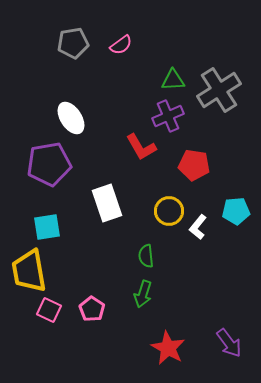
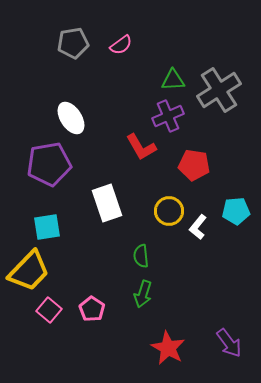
green semicircle: moved 5 px left
yellow trapezoid: rotated 126 degrees counterclockwise
pink square: rotated 15 degrees clockwise
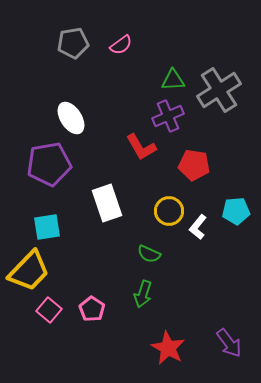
green semicircle: moved 8 px right, 2 px up; rotated 60 degrees counterclockwise
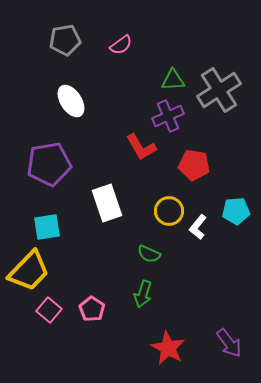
gray pentagon: moved 8 px left, 3 px up
white ellipse: moved 17 px up
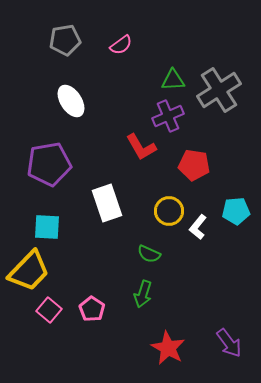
cyan square: rotated 12 degrees clockwise
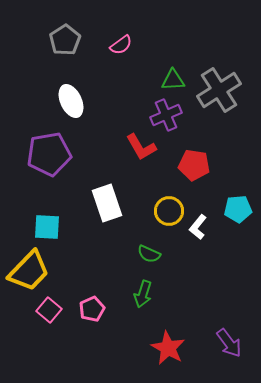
gray pentagon: rotated 24 degrees counterclockwise
white ellipse: rotated 8 degrees clockwise
purple cross: moved 2 px left, 1 px up
purple pentagon: moved 10 px up
cyan pentagon: moved 2 px right, 2 px up
pink pentagon: rotated 15 degrees clockwise
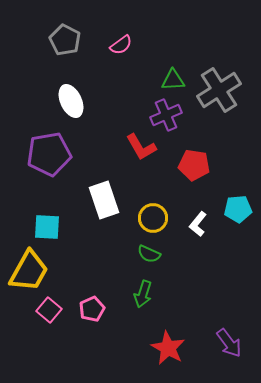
gray pentagon: rotated 12 degrees counterclockwise
white rectangle: moved 3 px left, 3 px up
yellow circle: moved 16 px left, 7 px down
white L-shape: moved 3 px up
yellow trapezoid: rotated 15 degrees counterclockwise
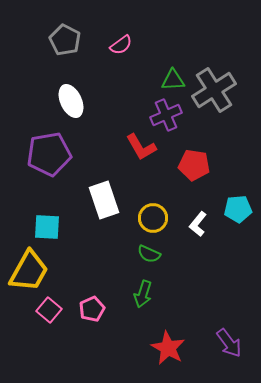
gray cross: moved 5 px left
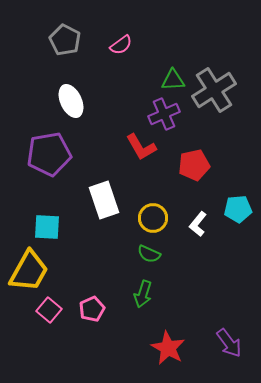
purple cross: moved 2 px left, 1 px up
red pentagon: rotated 20 degrees counterclockwise
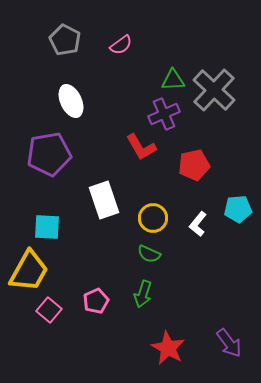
gray cross: rotated 15 degrees counterclockwise
pink pentagon: moved 4 px right, 8 px up
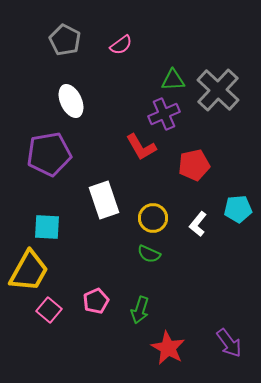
gray cross: moved 4 px right
green arrow: moved 3 px left, 16 px down
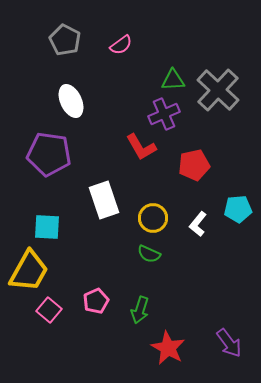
purple pentagon: rotated 18 degrees clockwise
